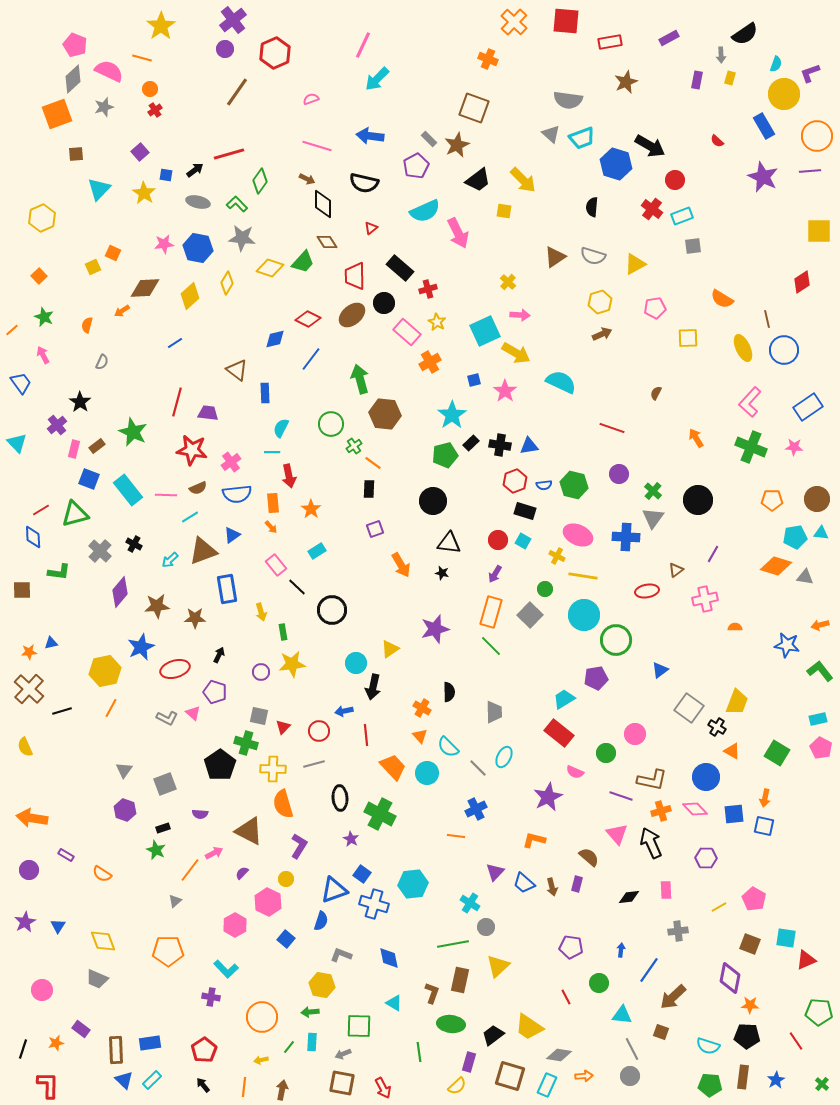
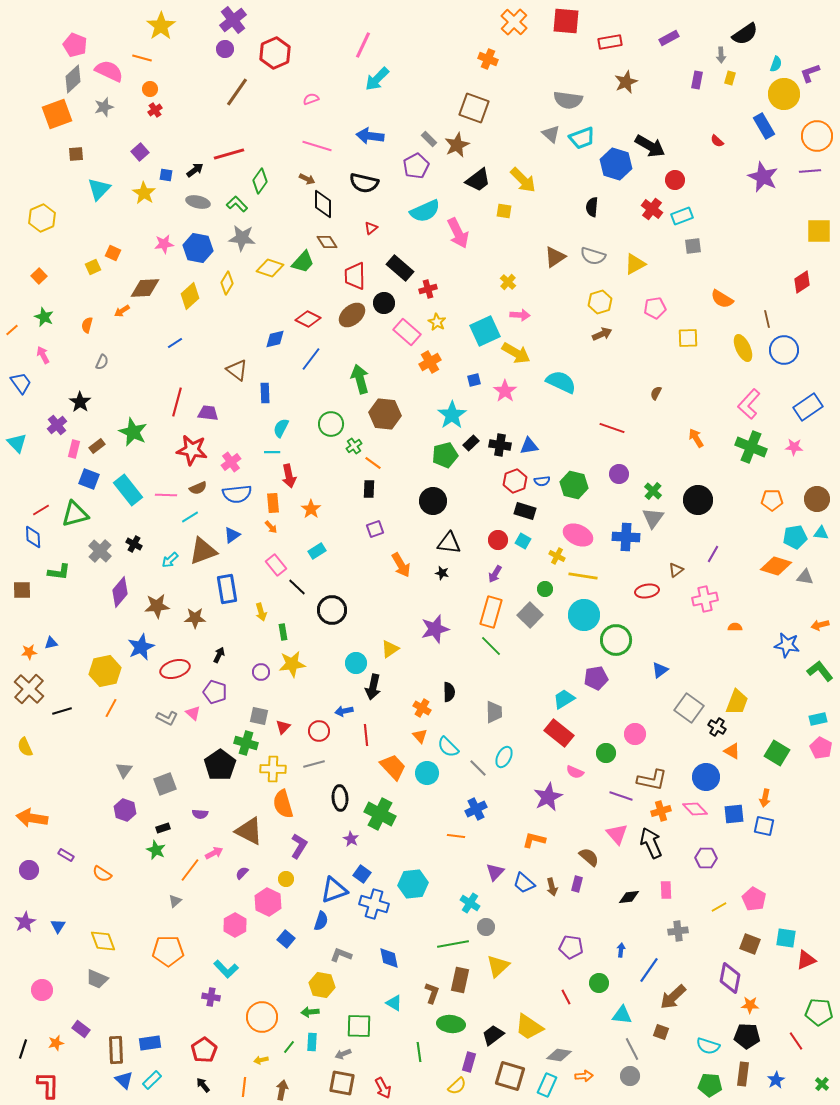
pink L-shape at (750, 402): moved 1 px left, 2 px down
blue semicircle at (544, 485): moved 2 px left, 4 px up
brown rectangle at (743, 1077): moved 3 px up
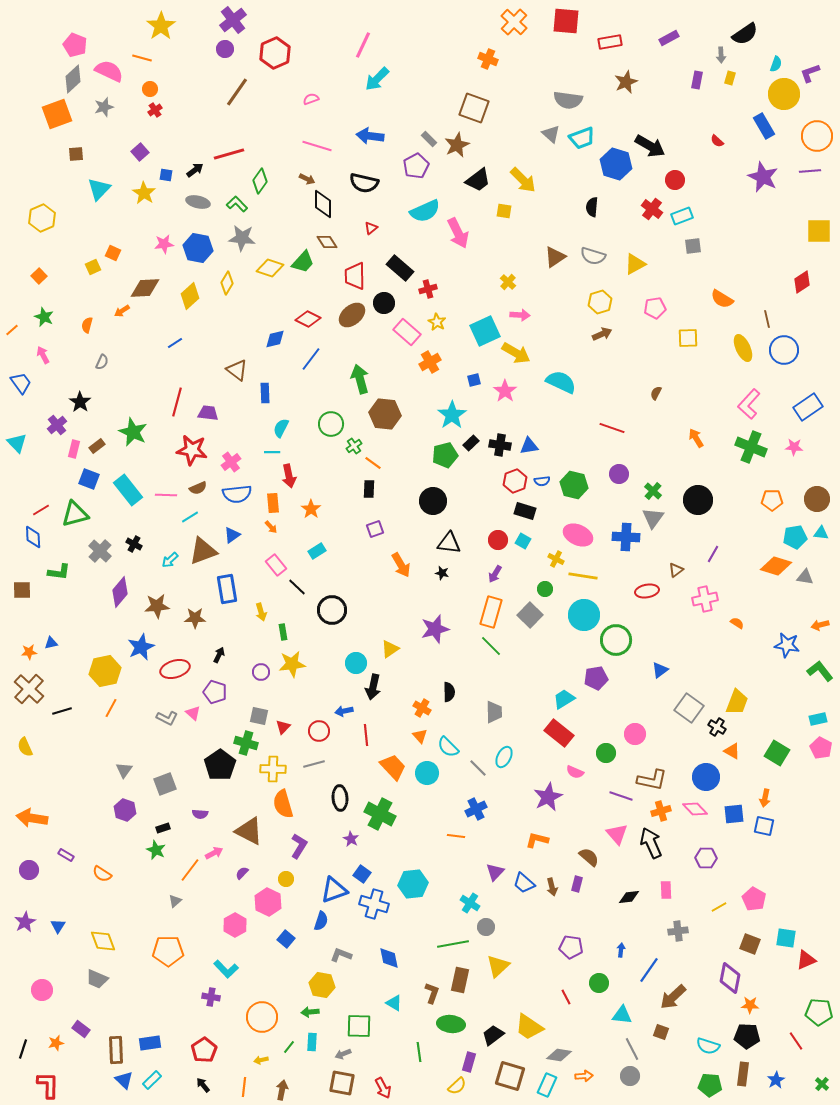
yellow cross at (557, 556): moved 1 px left, 3 px down
orange semicircle at (735, 627): moved 2 px right, 4 px up; rotated 32 degrees clockwise
orange L-shape at (534, 840): moved 3 px right
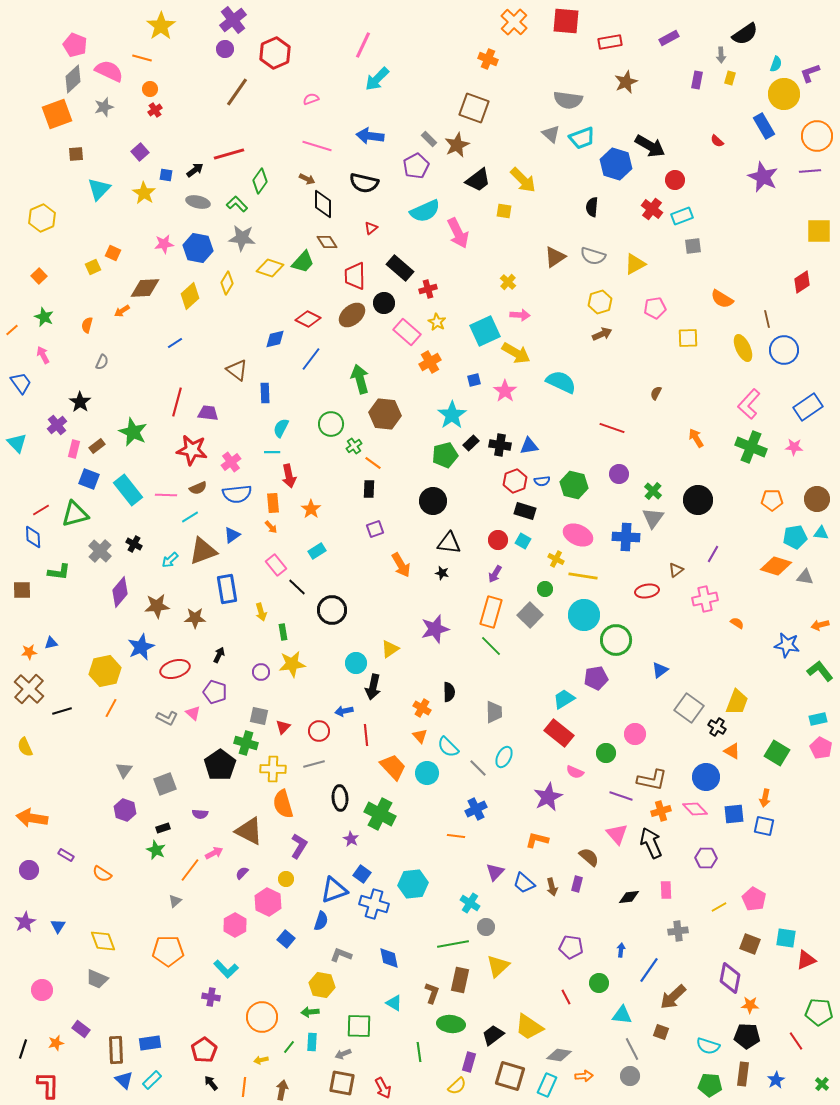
black arrow at (203, 1085): moved 8 px right, 2 px up
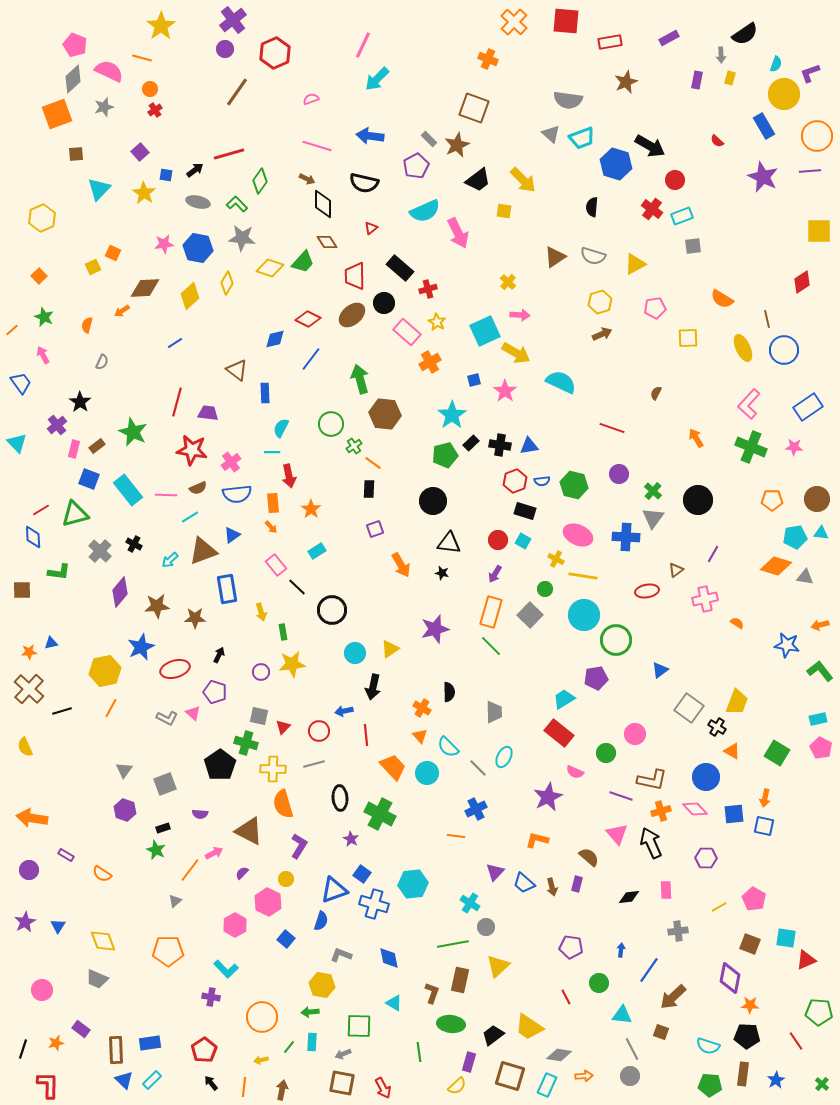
cyan circle at (356, 663): moved 1 px left, 10 px up
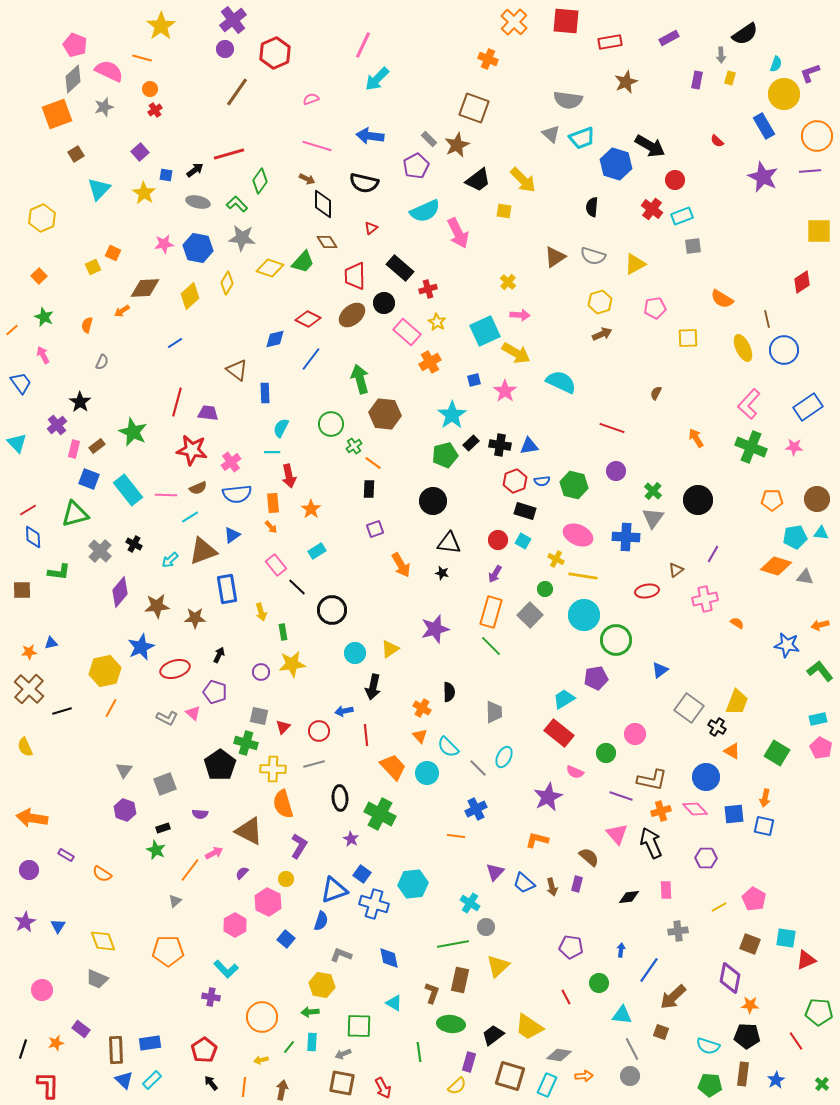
brown square at (76, 154): rotated 28 degrees counterclockwise
purple circle at (619, 474): moved 3 px left, 3 px up
red line at (41, 510): moved 13 px left
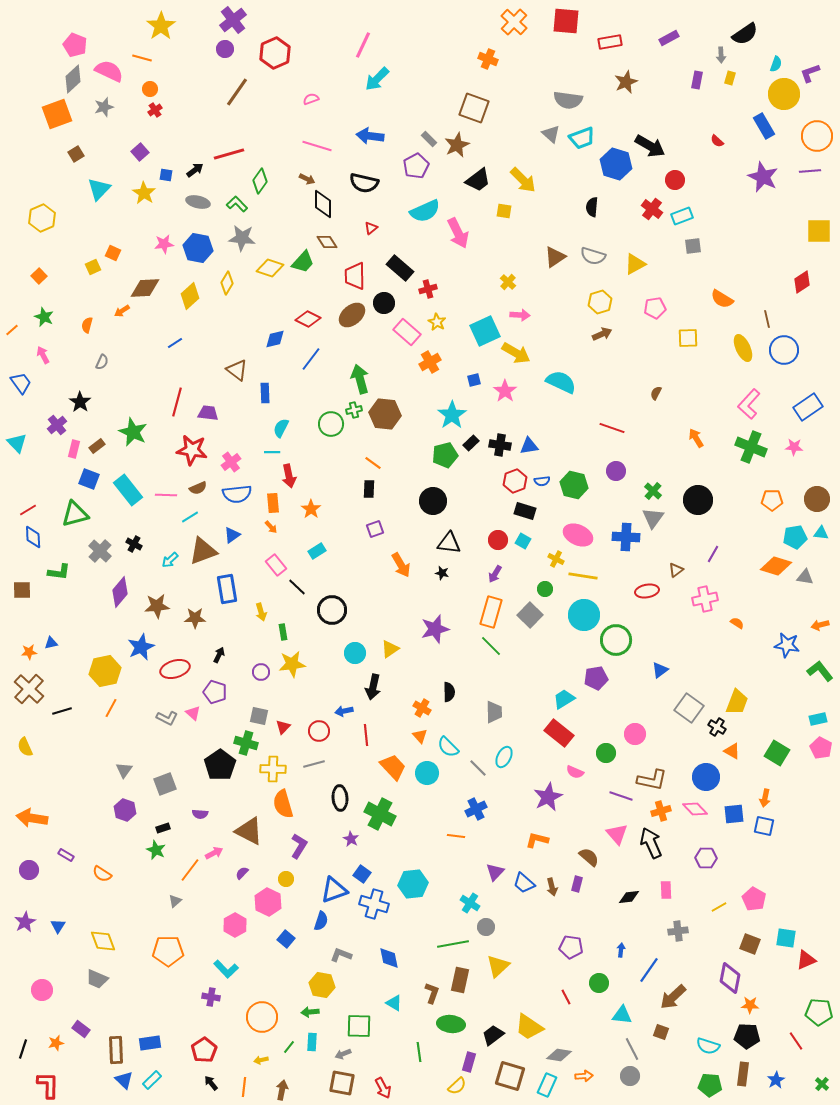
green cross at (354, 446): moved 36 px up; rotated 21 degrees clockwise
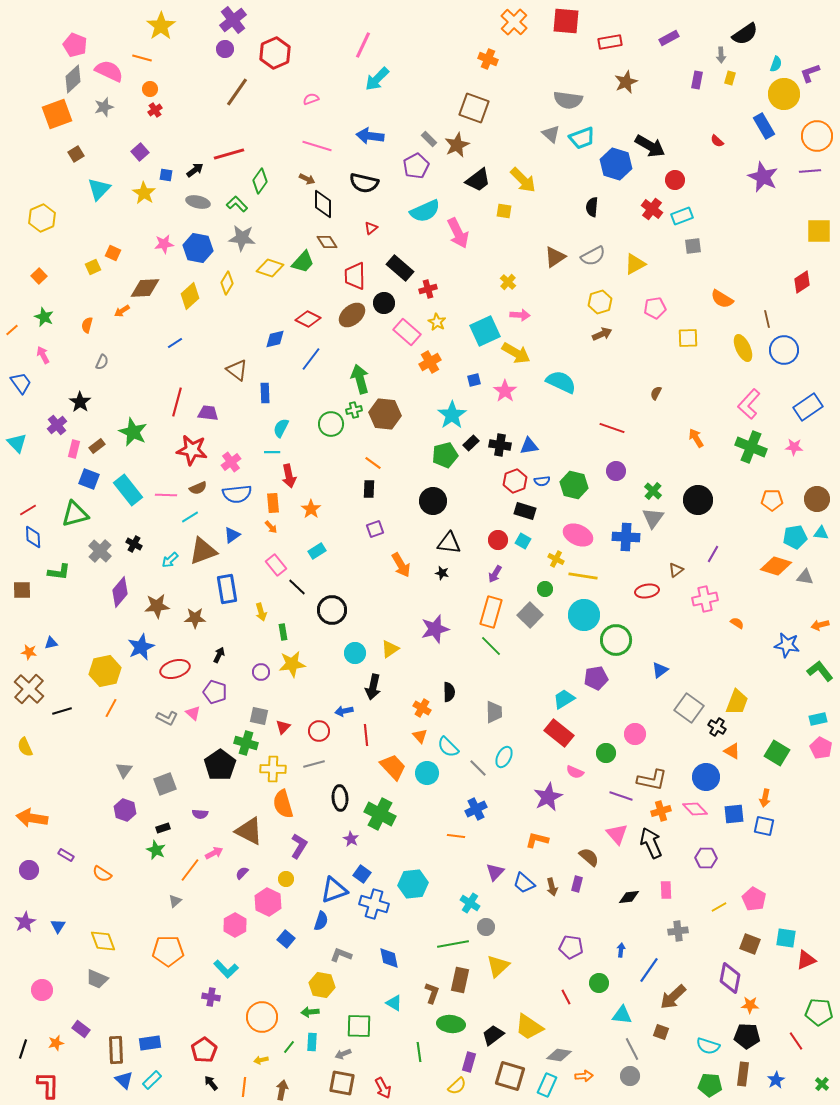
gray semicircle at (593, 256): rotated 45 degrees counterclockwise
orange star at (29, 652): rotated 14 degrees clockwise
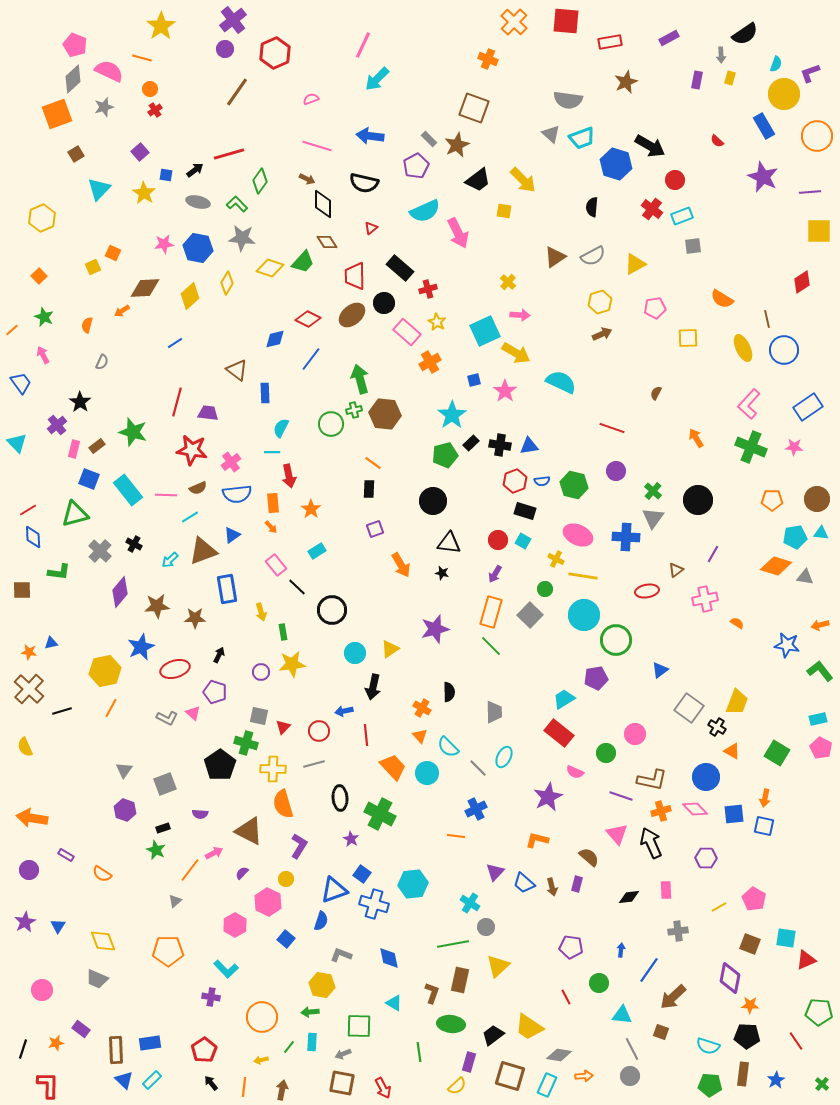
purple line at (810, 171): moved 21 px down
green star at (133, 432): rotated 8 degrees counterclockwise
